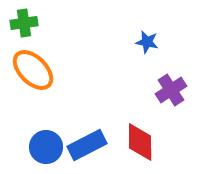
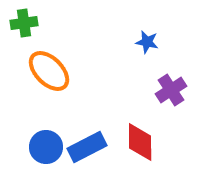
orange ellipse: moved 16 px right, 1 px down
blue rectangle: moved 2 px down
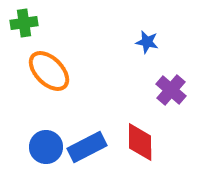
purple cross: rotated 16 degrees counterclockwise
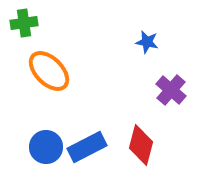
red diamond: moved 1 px right, 3 px down; rotated 15 degrees clockwise
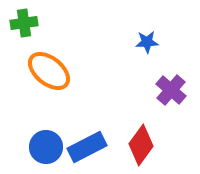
blue star: rotated 15 degrees counterclockwise
orange ellipse: rotated 6 degrees counterclockwise
red diamond: rotated 21 degrees clockwise
